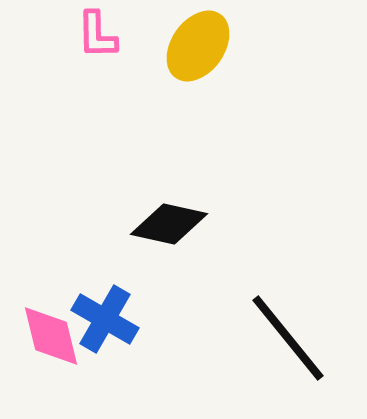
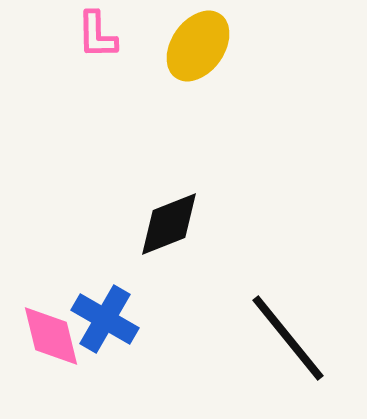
black diamond: rotated 34 degrees counterclockwise
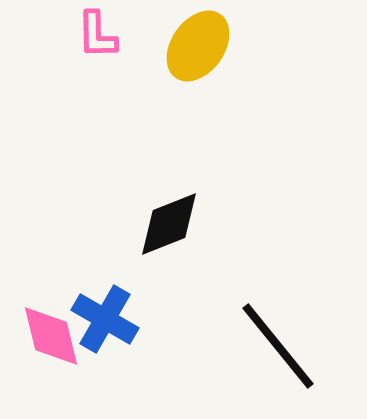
black line: moved 10 px left, 8 px down
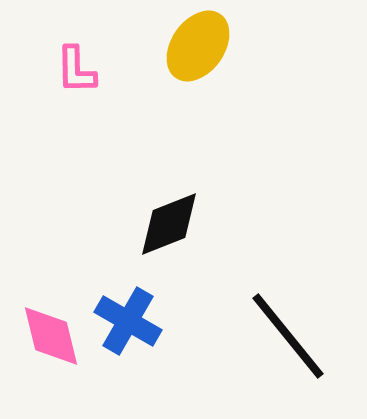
pink L-shape: moved 21 px left, 35 px down
blue cross: moved 23 px right, 2 px down
black line: moved 10 px right, 10 px up
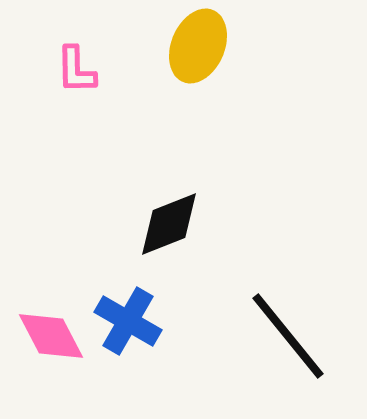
yellow ellipse: rotated 12 degrees counterclockwise
pink diamond: rotated 14 degrees counterclockwise
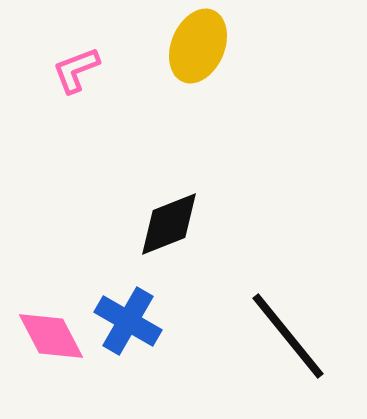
pink L-shape: rotated 70 degrees clockwise
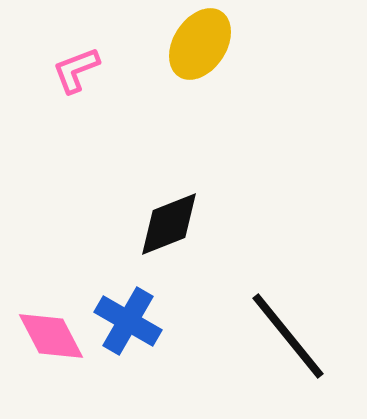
yellow ellipse: moved 2 px right, 2 px up; rotated 10 degrees clockwise
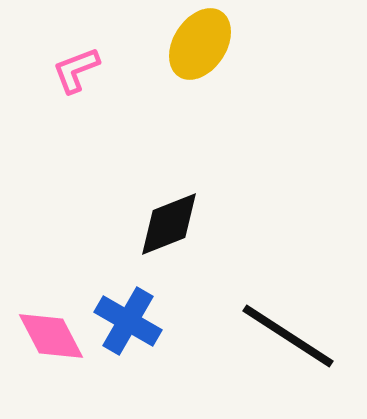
black line: rotated 18 degrees counterclockwise
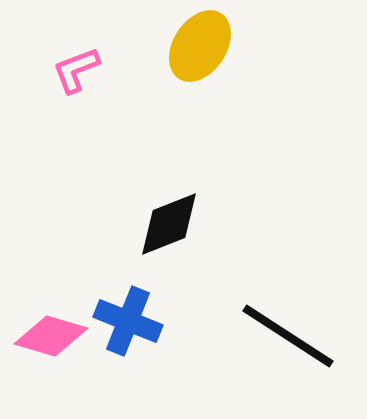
yellow ellipse: moved 2 px down
blue cross: rotated 8 degrees counterclockwise
pink diamond: rotated 46 degrees counterclockwise
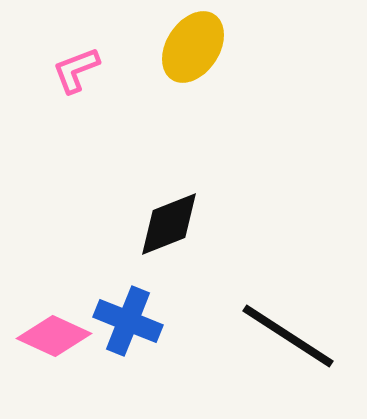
yellow ellipse: moved 7 px left, 1 px down
pink diamond: moved 3 px right; rotated 8 degrees clockwise
